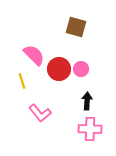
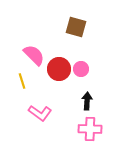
pink L-shape: rotated 15 degrees counterclockwise
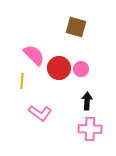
red circle: moved 1 px up
yellow line: rotated 21 degrees clockwise
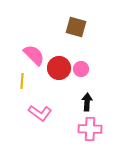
black arrow: moved 1 px down
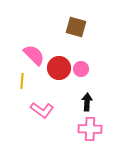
pink L-shape: moved 2 px right, 3 px up
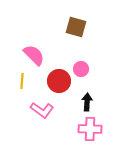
red circle: moved 13 px down
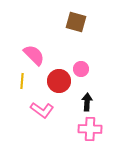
brown square: moved 5 px up
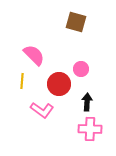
red circle: moved 3 px down
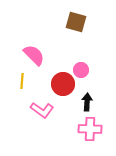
pink circle: moved 1 px down
red circle: moved 4 px right
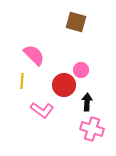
red circle: moved 1 px right, 1 px down
pink cross: moved 2 px right; rotated 15 degrees clockwise
